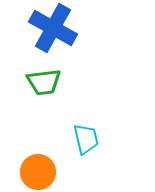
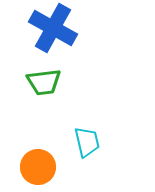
cyan trapezoid: moved 1 px right, 3 px down
orange circle: moved 5 px up
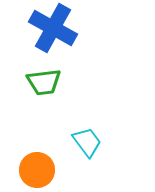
cyan trapezoid: rotated 24 degrees counterclockwise
orange circle: moved 1 px left, 3 px down
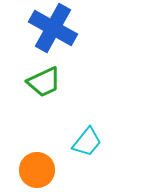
green trapezoid: rotated 18 degrees counterclockwise
cyan trapezoid: rotated 76 degrees clockwise
